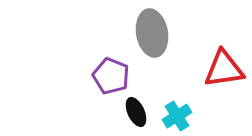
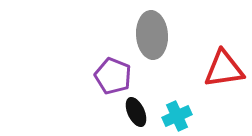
gray ellipse: moved 2 px down; rotated 6 degrees clockwise
purple pentagon: moved 2 px right
cyan cross: rotated 8 degrees clockwise
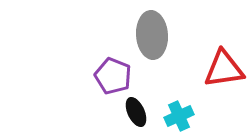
cyan cross: moved 2 px right
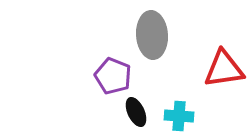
cyan cross: rotated 28 degrees clockwise
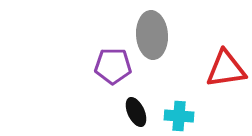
red triangle: moved 2 px right
purple pentagon: moved 10 px up; rotated 21 degrees counterclockwise
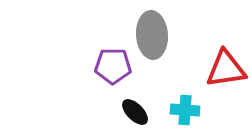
black ellipse: moved 1 px left; rotated 20 degrees counterclockwise
cyan cross: moved 6 px right, 6 px up
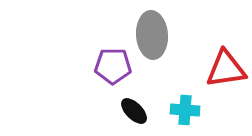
black ellipse: moved 1 px left, 1 px up
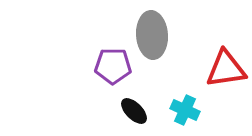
cyan cross: rotated 20 degrees clockwise
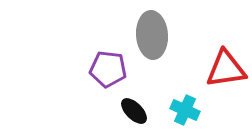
purple pentagon: moved 5 px left, 3 px down; rotated 6 degrees clockwise
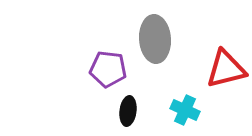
gray ellipse: moved 3 px right, 4 px down
red triangle: rotated 6 degrees counterclockwise
black ellipse: moved 6 px left; rotated 52 degrees clockwise
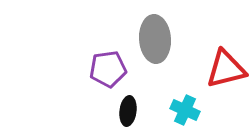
purple pentagon: rotated 15 degrees counterclockwise
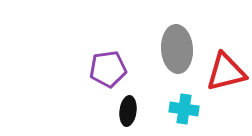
gray ellipse: moved 22 px right, 10 px down
red triangle: moved 3 px down
cyan cross: moved 1 px left, 1 px up; rotated 16 degrees counterclockwise
